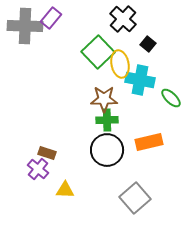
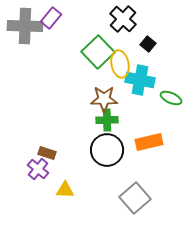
green ellipse: rotated 20 degrees counterclockwise
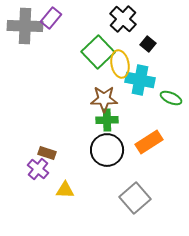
orange rectangle: rotated 20 degrees counterclockwise
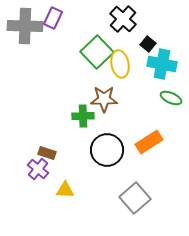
purple rectangle: moved 2 px right; rotated 15 degrees counterclockwise
green square: moved 1 px left
cyan cross: moved 22 px right, 16 px up
green cross: moved 24 px left, 4 px up
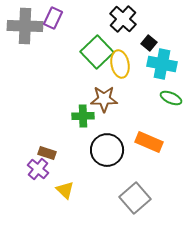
black square: moved 1 px right, 1 px up
orange rectangle: rotated 56 degrees clockwise
yellow triangle: rotated 42 degrees clockwise
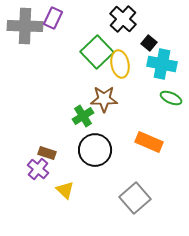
green cross: rotated 30 degrees counterclockwise
black circle: moved 12 px left
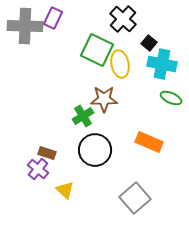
green square: moved 2 px up; rotated 20 degrees counterclockwise
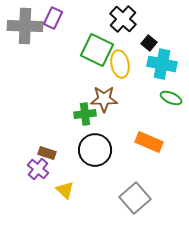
green cross: moved 2 px right, 2 px up; rotated 25 degrees clockwise
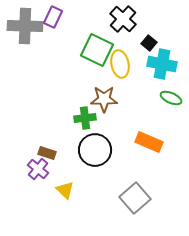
purple rectangle: moved 1 px up
green cross: moved 4 px down
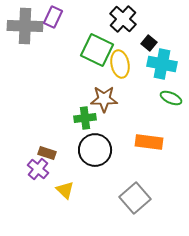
orange rectangle: rotated 16 degrees counterclockwise
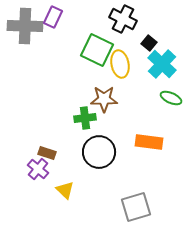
black cross: rotated 16 degrees counterclockwise
cyan cross: rotated 32 degrees clockwise
black circle: moved 4 px right, 2 px down
gray square: moved 1 px right, 9 px down; rotated 24 degrees clockwise
